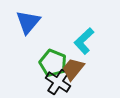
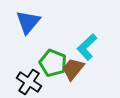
cyan L-shape: moved 3 px right, 6 px down
black cross: moved 29 px left
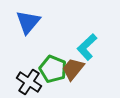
green pentagon: moved 6 px down
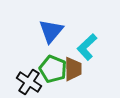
blue triangle: moved 23 px right, 9 px down
brown trapezoid: rotated 140 degrees clockwise
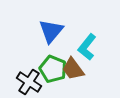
cyan L-shape: rotated 8 degrees counterclockwise
brown trapezoid: rotated 145 degrees clockwise
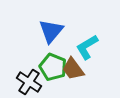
cyan L-shape: rotated 20 degrees clockwise
green pentagon: moved 2 px up
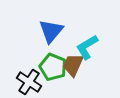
brown trapezoid: moved 4 px up; rotated 60 degrees clockwise
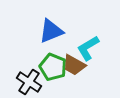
blue triangle: rotated 28 degrees clockwise
cyan L-shape: moved 1 px right, 1 px down
brown trapezoid: moved 1 px right; rotated 85 degrees counterclockwise
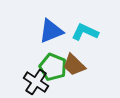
cyan L-shape: moved 3 px left, 16 px up; rotated 56 degrees clockwise
brown trapezoid: rotated 15 degrees clockwise
black cross: moved 7 px right
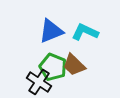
black cross: moved 3 px right
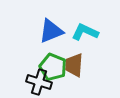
brown trapezoid: rotated 50 degrees clockwise
black cross: rotated 15 degrees counterclockwise
